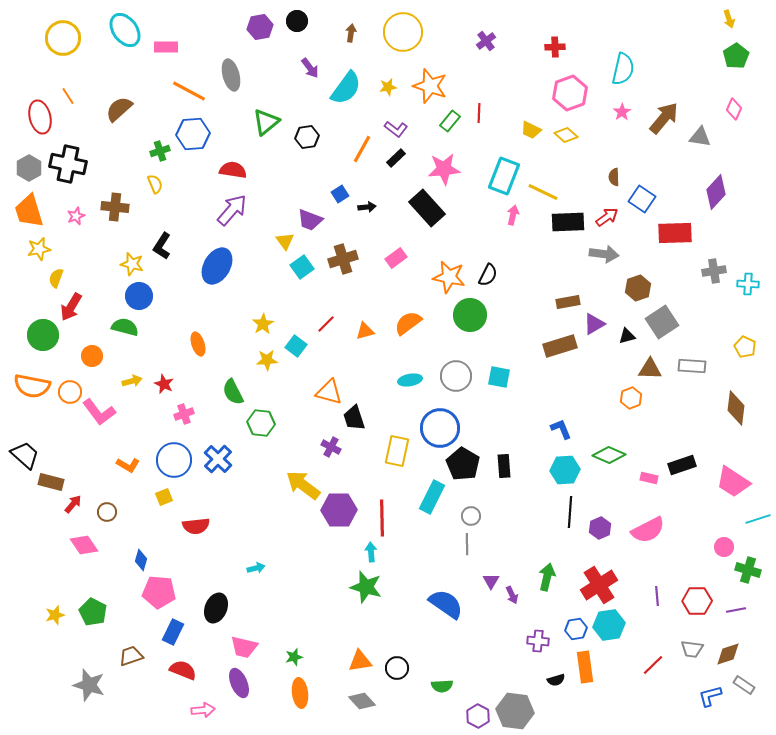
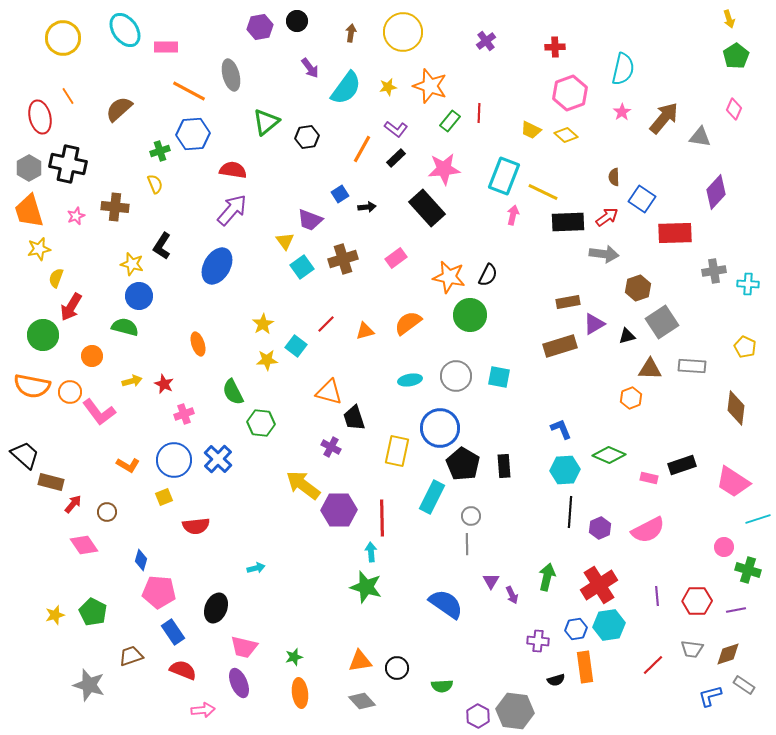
blue rectangle at (173, 632): rotated 60 degrees counterclockwise
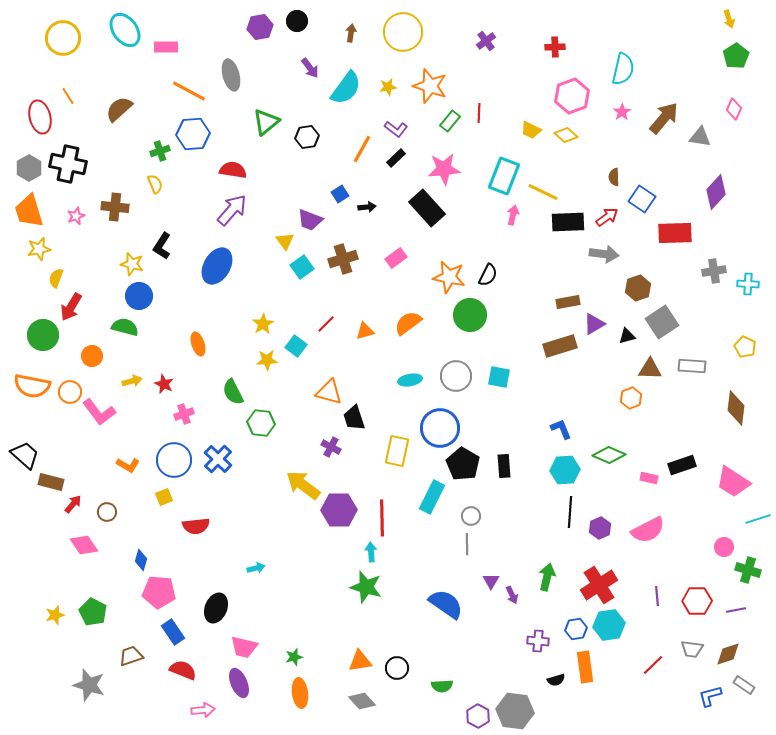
pink hexagon at (570, 93): moved 2 px right, 3 px down
